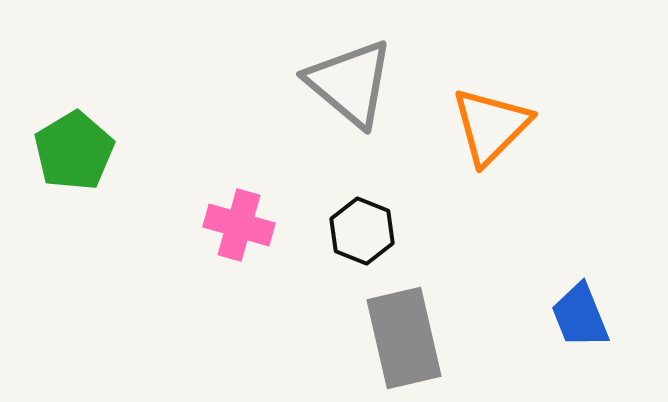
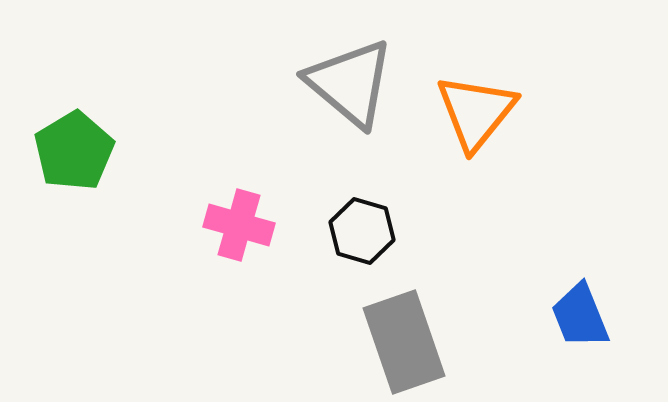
orange triangle: moved 15 px left, 14 px up; rotated 6 degrees counterclockwise
black hexagon: rotated 6 degrees counterclockwise
gray rectangle: moved 4 px down; rotated 6 degrees counterclockwise
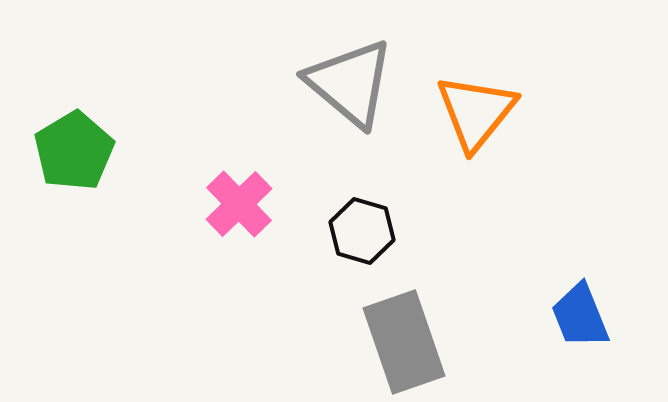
pink cross: moved 21 px up; rotated 30 degrees clockwise
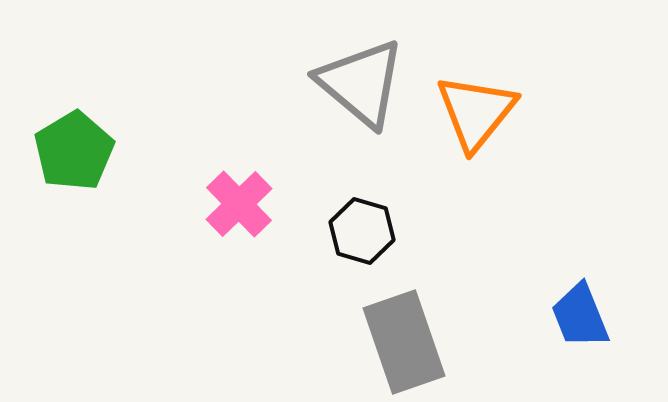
gray triangle: moved 11 px right
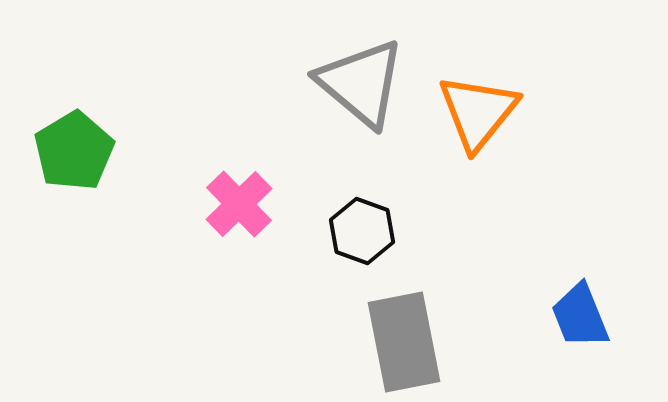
orange triangle: moved 2 px right
black hexagon: rotated 4 degrees clockwise
gray rectangle: rotated 8 degrees clockwise
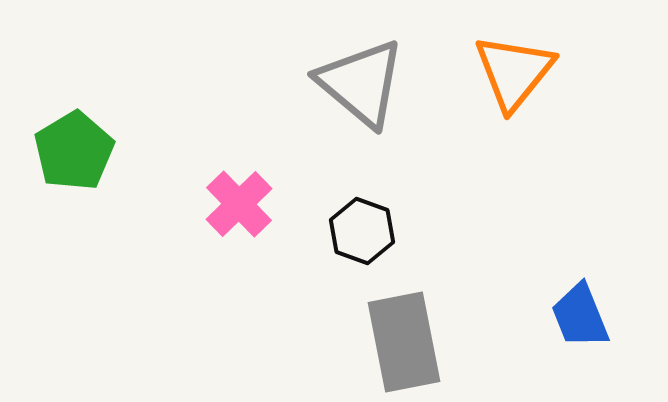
orange triangle: moved 36 px right, 40 px up
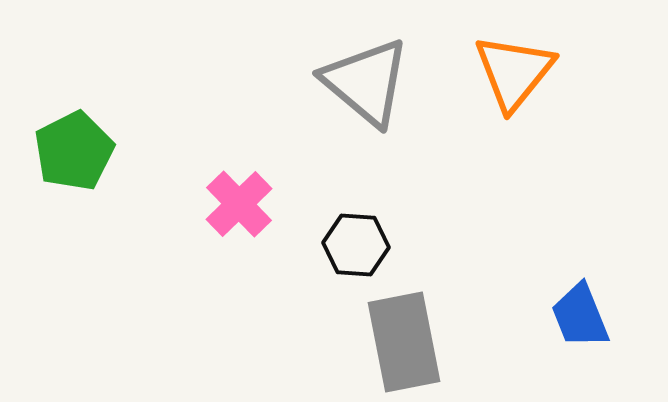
gray triangle: moved 5 px right, 1 px up
green pentagon: rotated 4 degrees clockwise
black hexagon: moved 6 px left, 14 px down; rotated 16 degrees counterclockwise
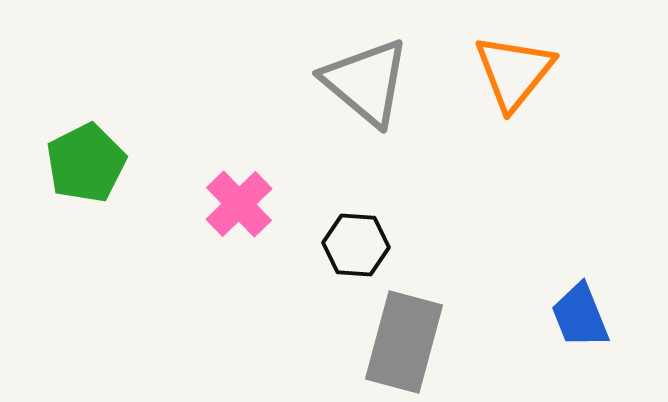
green pentagon: moved 12 px right, 12 px down
gray rectangle: rotated 26 degrees clockwise
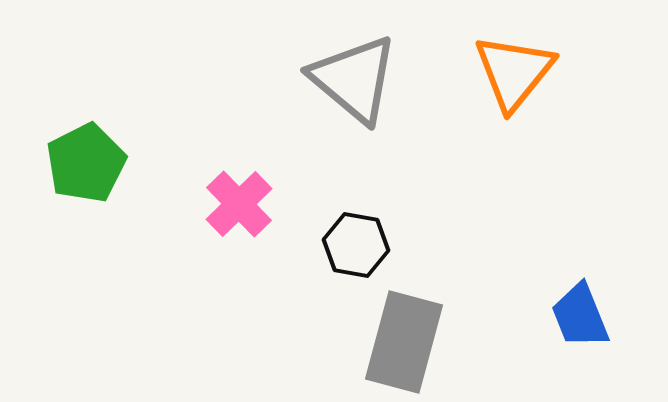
gray triangle: moved 12 px left, 3 px up
black hexagon: rotated 6 degrees clockwise
